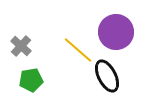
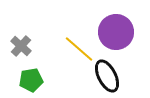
yellow line: moved 1 px right, 1 px up
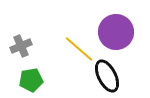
gray cross: rotated 25 degrees clockwise
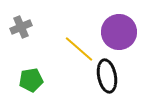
purple circle: moved 3 px right
gray cross: moved 19 px up
black ellipse: rotated 16 degrees clockwise
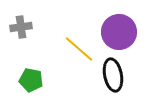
gray cross: rotated 15 degrees clockwise
black ellipse: moved 6 px right, 1 px up
green pentagon: rotated 20 degrees clockwise
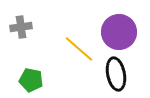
black ellipse: moved 3 px right, 1 px up
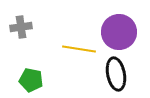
yellow line: rotated 32 degrees counterclockwise
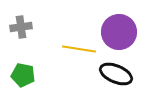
black ellipse: rotated 56 degrees counterclockwise
green pentagon: moved 8 px left, 5 px up
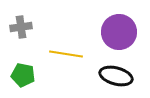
yellow line: moved 13 px left, 5 px down
black ellipse: moved 2 px down; rotated 8 degrees counterclockwise
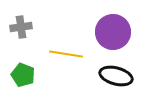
purple circle: moved 6 px left
green pentagon: rotated 10 degrees clockwise
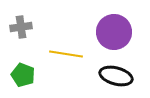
purple circle: moved 1 px right
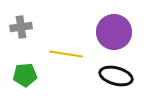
green pentagon: moved 2 px right; rotated 25 degrees counterclockwise
